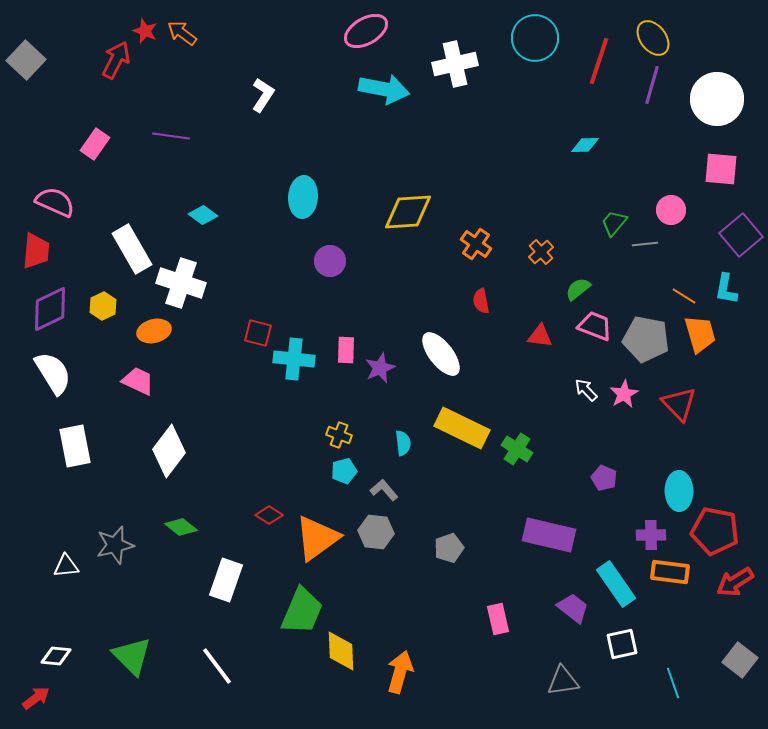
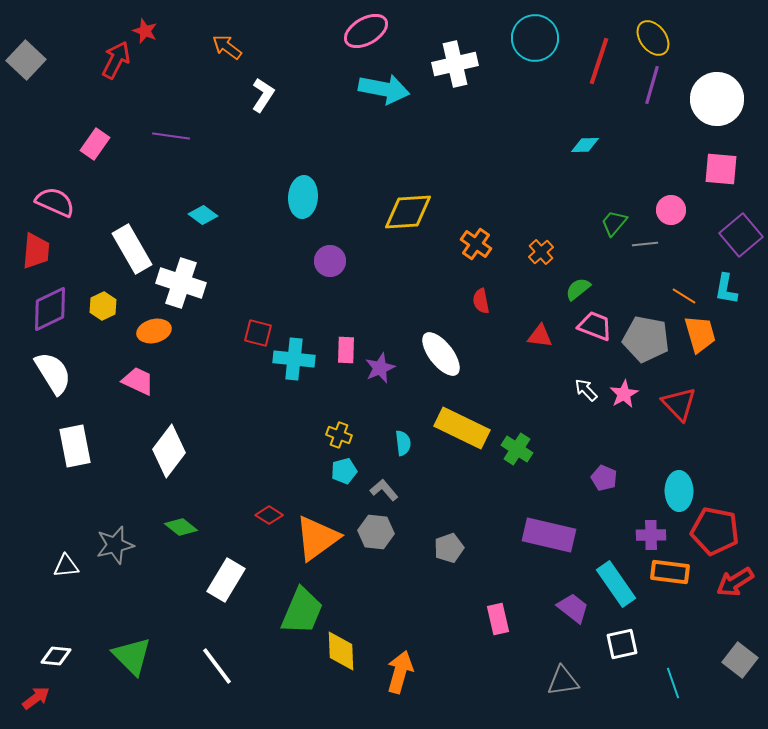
orange arrow at (182, 33): moved 45 px right, 14 px down
white rectangle at (226, 580): rotated 12 degrees clockwise
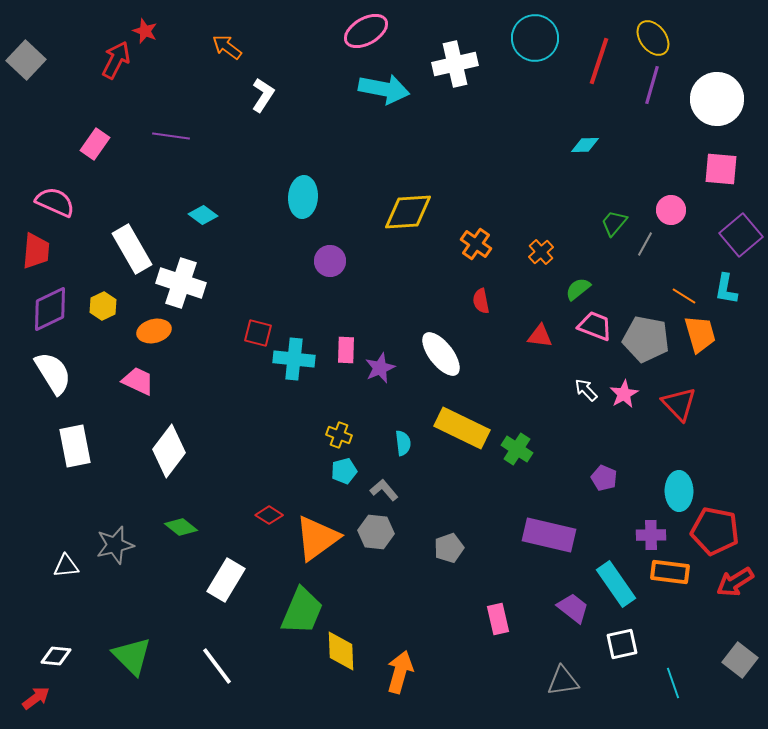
gray line at (645, 244): rotated 55 degrees counterclockwise
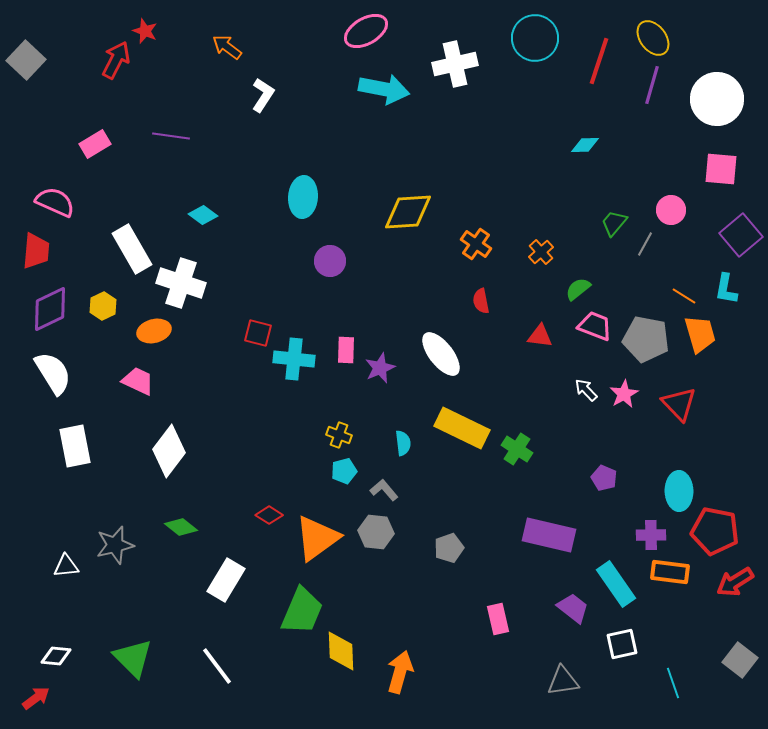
pink rectangle at (95, 144): rotated 24 degrees clockwise
green triangle at (132, 656): moved 1 px right, 2 px down
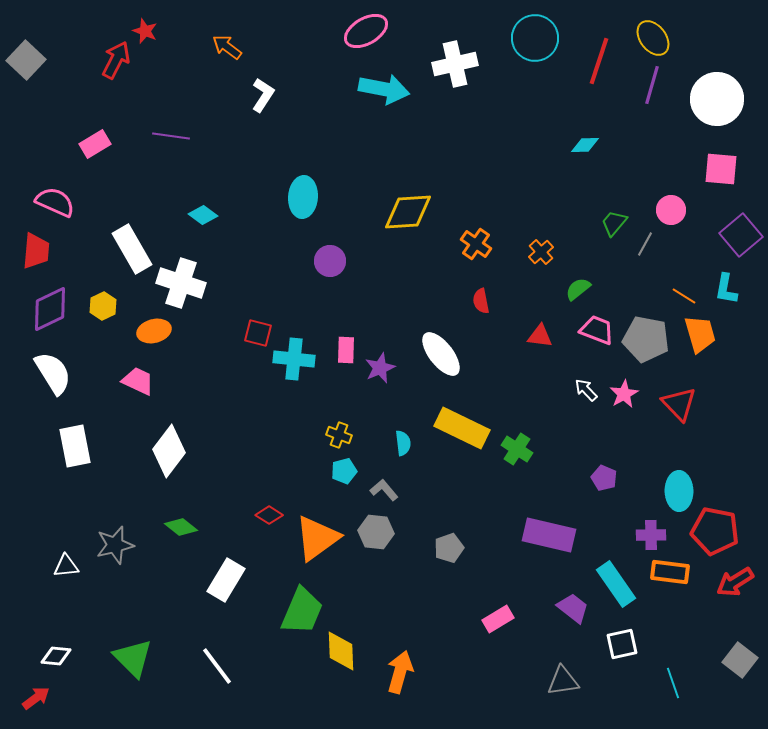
pink trapezoid at (595, 326): moved 2 px right, 4 px down
pink rectangle at (498, 619): rotated 72 degrees clockwise
